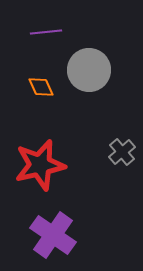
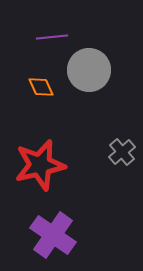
purple line: moved 6 px right, 5 px down
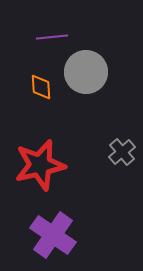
gray circle: moved 3 px left, 2 px down
orange diamond: rotated 20 degrees clockwise
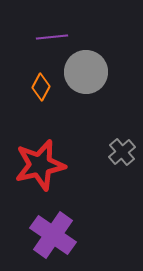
orange diamond: rotated 32 degrees clockwise
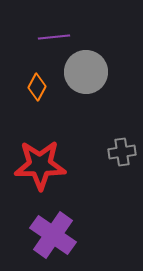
purple line: moved 2 px right
orange diamond: moved 4 px left
gray cross: rotated 32 degrees clockwise
red star: rotated 12 degrees clockwise
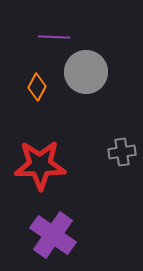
purple line: rotated 8 degrees clockwise
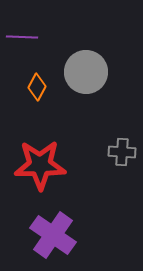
purple line: moved 32 px left
gray cross: rotated 12 degrees clockwise
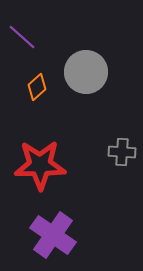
purple line: rotated 40 degrees clockwise
orange diamond: rotated 20 degrees clockwise
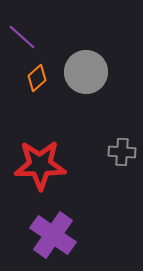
orange diamond: moved 9 px up
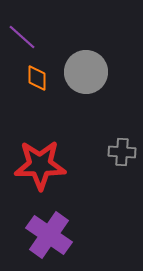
orange diamond: rotated 48 degrees counterclockwise
purple cross: moved 4 px left
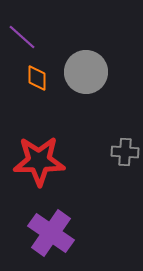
gray cross: moved 3 px right
red star: moved 1 px left, 4 px up
purple cross: moved 2 px right, 2 px up
